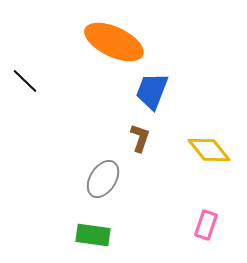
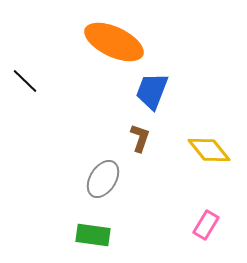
pink rectangle: rotated 12 degrees clockwise
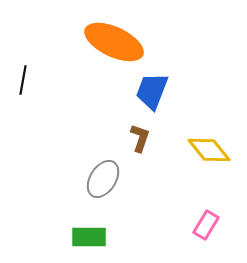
black line: moved 2 px left, 1 px up; rotated 56 degrees clockwise
green rectangle: moved 4 px left, 2 px down; rotated 8 degrees counterclockwise
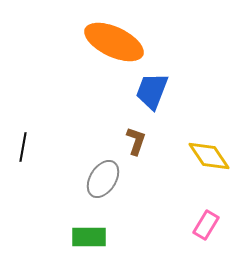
black line: moved 67 px down
brown L-shape: moved 4 px left, 3 px down
yellow diamond: moved 6 px down; rotated 6 degrees clockwise
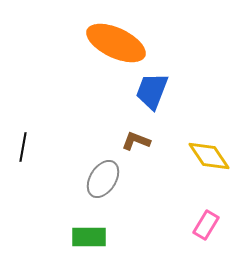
orange ellipse: moved 2 px right, 1 px down
brown L-shape: rotated 88 degrees counterclockwise
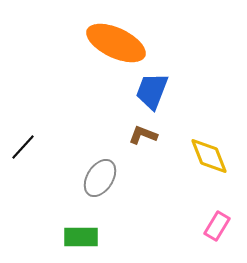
brown L-shape: moved 7 px right, 6 px up
black line: rotated 32 degrees clockwise
yellow diamond: rotated 12 degrees clockwise
gray ellipse: moved 3 px left, 1 px up
pink rectangle: moved 11 px right, 1 px down
green rectangle: moved 8 px left
